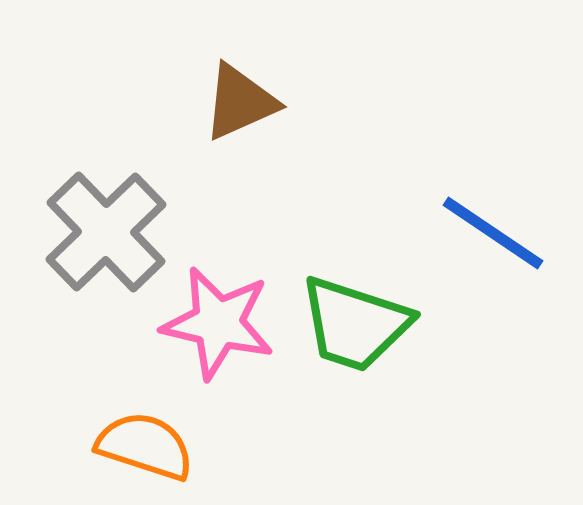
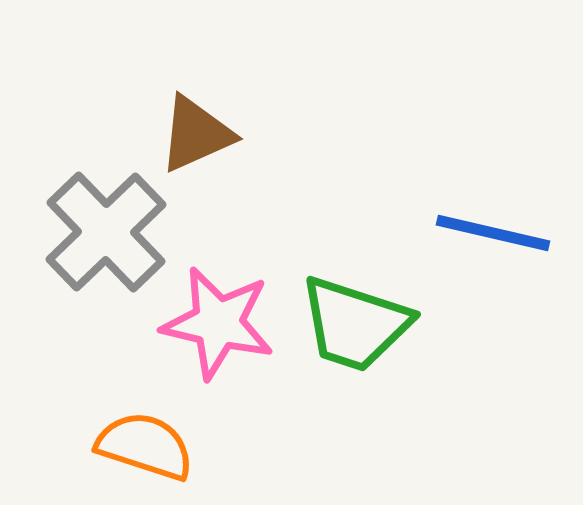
brown triangle: moved 44 px left, 32 px down
blue line: rotated 21 degrees counterclockwise
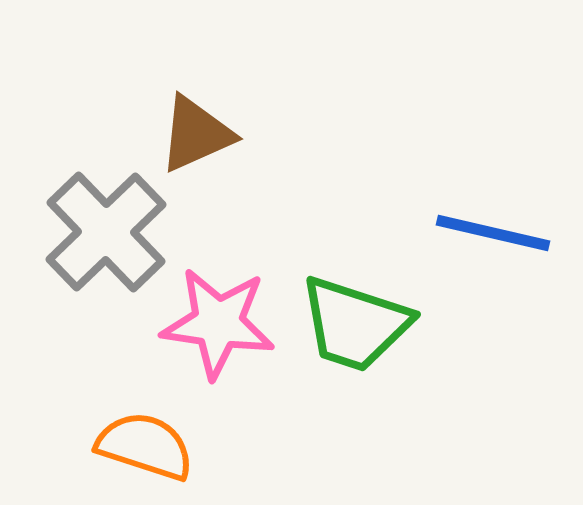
pink star: rotated 5 degrees counterclockwise
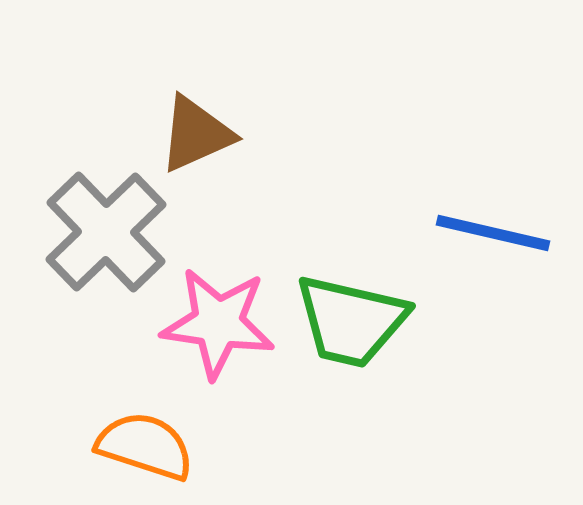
green trapezoid: moved 4 px left, 3 px up; rotated 5 degrees counterclockwise
